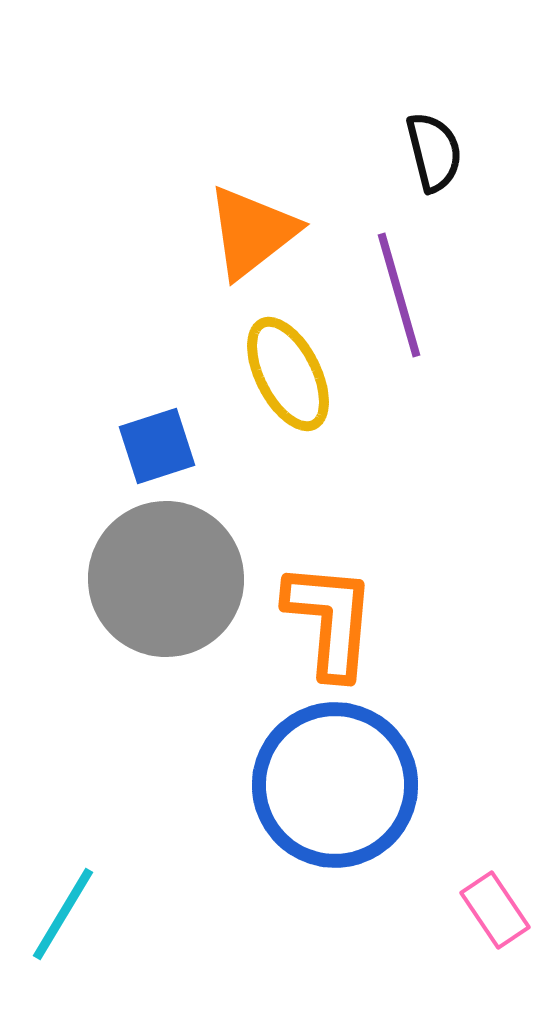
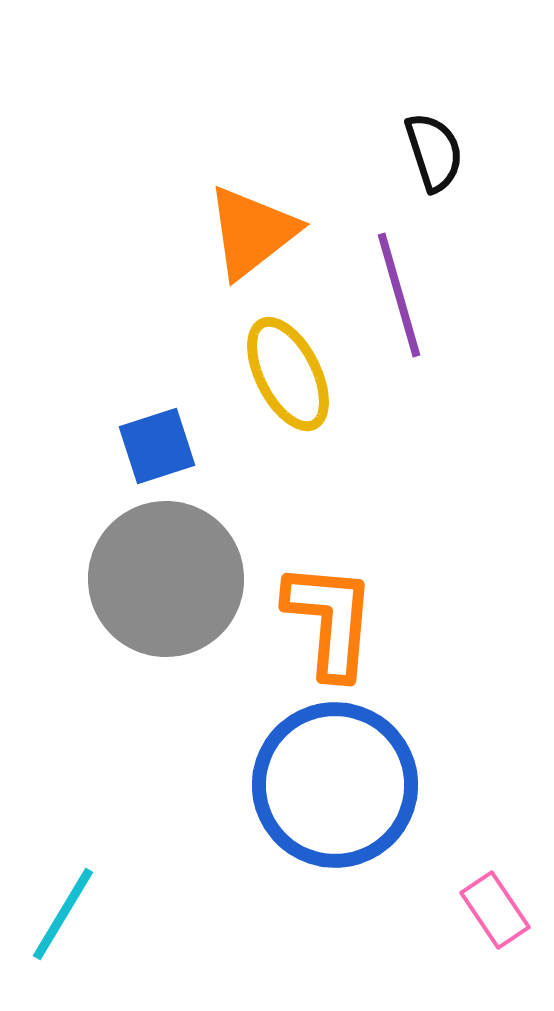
black semicircle: rotated 4 degrees counterclockwise
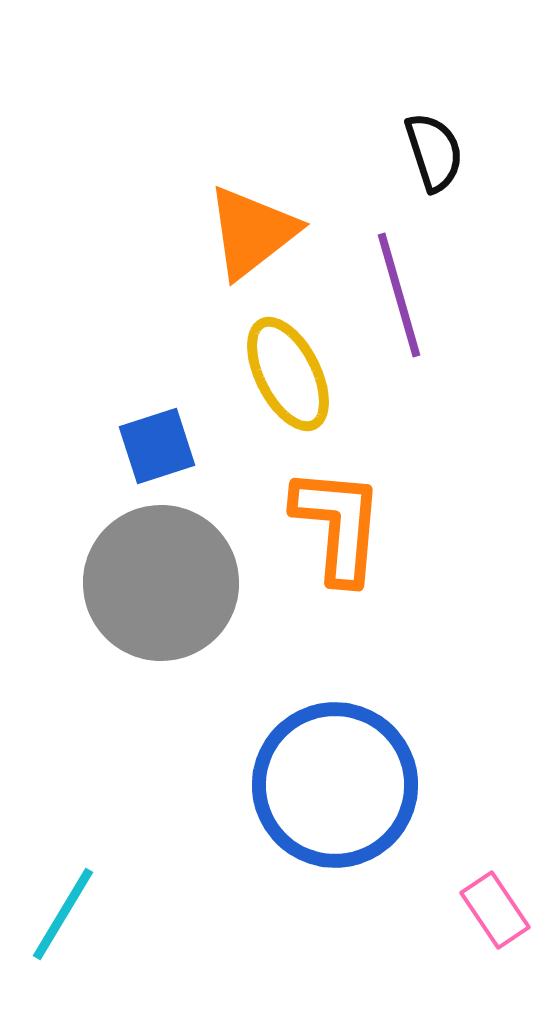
gray circle: moved 5 px left, 4 px down
orange L-shape: moved 8 px right, 95 px up
